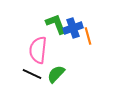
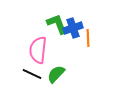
green L-shape: moved 1 px right
orange line: moved 2 px down; rotated 12 degrees clockwise
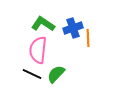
green L-shape: moved 14 px left; rotated 35 degrees counterclockwise
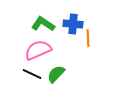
blue cross: moved 4 px up; rotated 24 degrees clockwise
pink semicircle: rotated 60 degrees clockwise
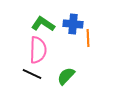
pink semicircle: rotated 116 degrees clockwise
green semicircle: moved 10 px right, 2 px down
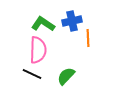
blue cross: moved 1 px left, 3 px up; rotated 18 degrees counterclockwise
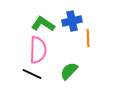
green semicircle: moved 3 px right, 5 px up
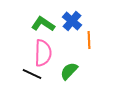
blue cross: rotated 36 degrees counterclockwise
orange line: moved 1 px right, 2 px down
pink semicircle: moved 5 px right, 3 px down
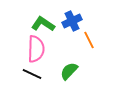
blue cross: rotated 24 degrees clockwise
orange line: rotated 24 degrees counterclockwise
pink semicircle: moved 7 px left, 4 px up
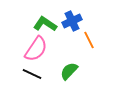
green L-shape: moved 2 px right
pink semicircle: rotated 32 degrees clockwise
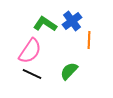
blue cross: rotated 12 degrees counterclockwise
orange line: rotated 30 degrees clockwise
pink semicircle: moved 6 px left, 2 px down
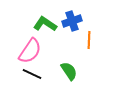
blue cross: rotated 18 degrees clockwise
green semicircle: rotated 102 degrees clockwise
